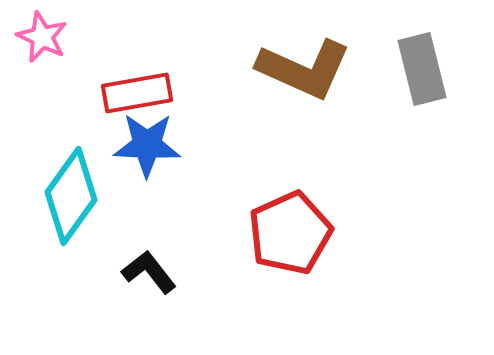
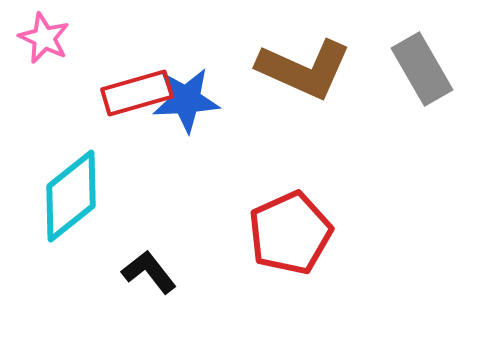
pink star: moved 2 px right, 1 px down
gray rectangle: rotated 16 degrees counterclockwise
red rectangle: rotated 6 degrees counterclockwise
blue star: moved 39 px right, 45 px up; rotated 6 degrees counterclockwise
cyan diamond: rotated 16 degrees clockwise
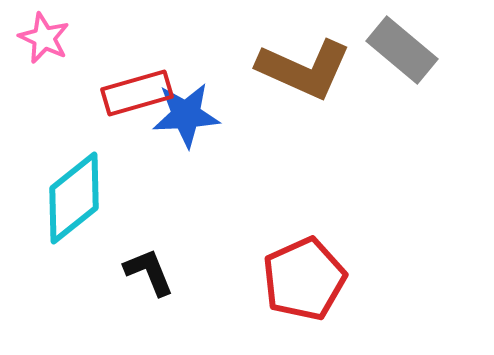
gray rectangle: moved 20 px left, 19 px up; rotated 20 degrees counterclockwise
blue star: moved 15 px down
cyan diamond: moved 3 px right, 2 px down
red pentagon: moved 14 px right, 46 px down
black L-shape: rotated 16 degrees clockwise
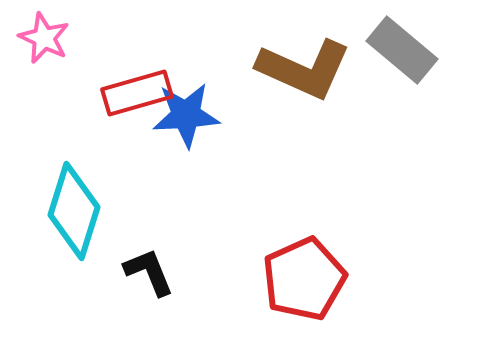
cyan diamond: moved 13 px down; rotated 34 degrees counterclockwise
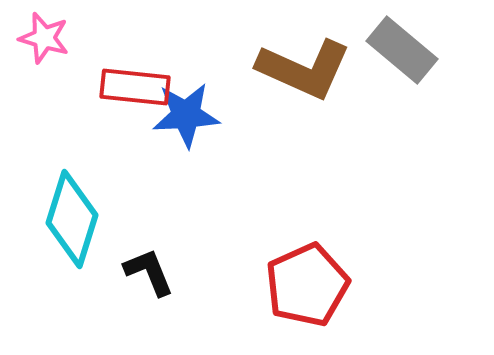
pink star: rotated 9 degrees counterclockwise
red rectangle: moved 2 px left, 6 px up; rotated 22 degrees clockwise
cyan diamond: moved 2 px left, 8 px down
red pentagon: moved 3 px right, 6 px down
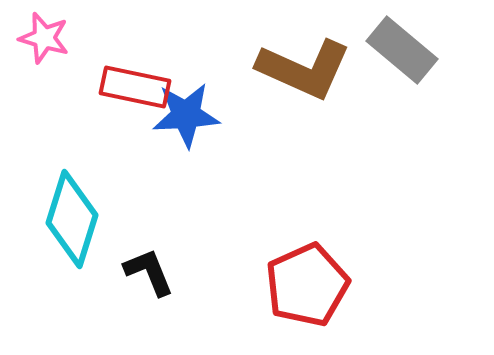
red rectangle: rotated 6 degrees clockwise
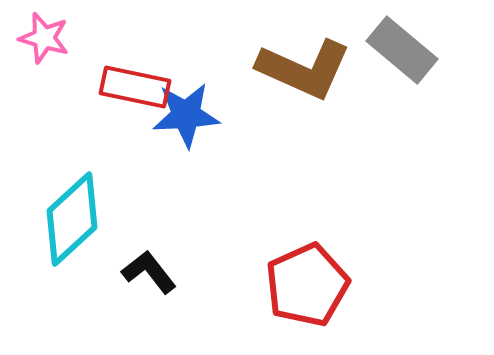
cyan diamond: rotated 30 degrees clockwise
black L-shape: rotated 16 degrees counterclockwise
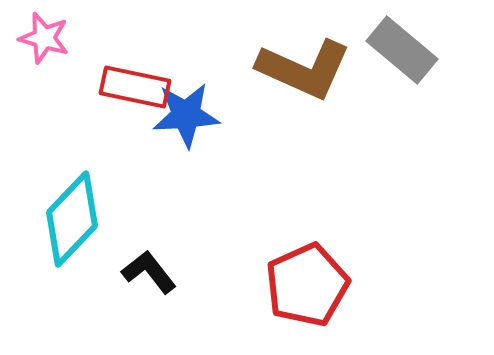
cyan diamond: rotated 4 degrees counterclockwise
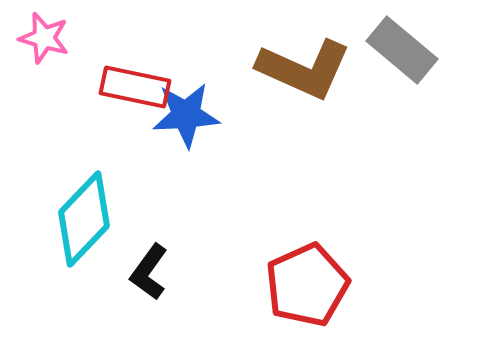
cyan diamond: moved 12 px right
black L-shape: rotated 106 degrees counterclockwise
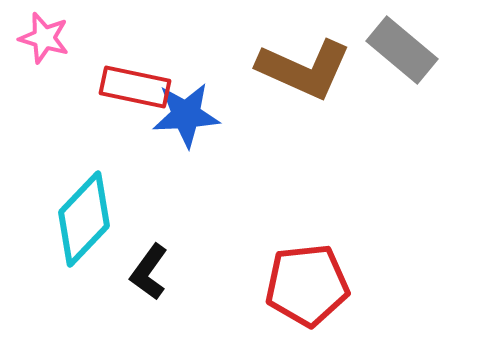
red pentagon: rotated 18 degrees clockwise
